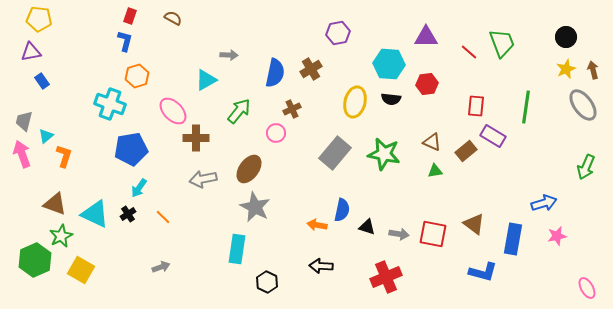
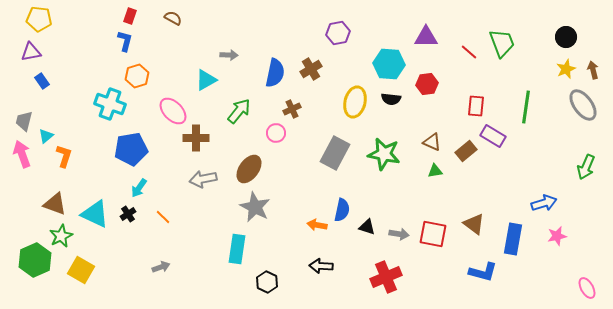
gray rectangle at (335, 153): rotated 12 degrees counterclockwise
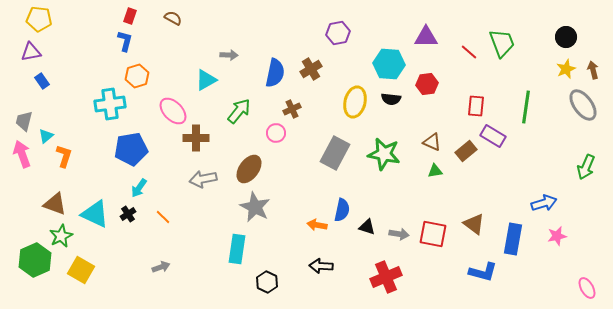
cyan cross at (110, 104): rotated 28 degrees counterclockwise
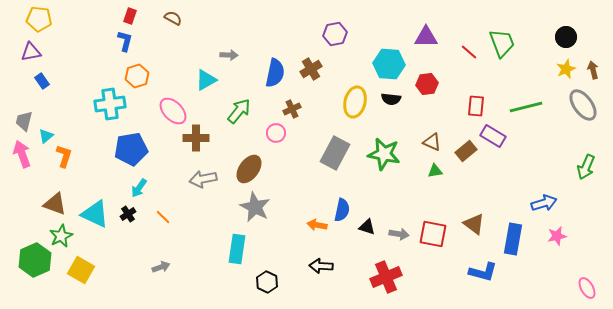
purple hexagon at (338, 33): moved 3 px left, 1 px down
green line at (526, 107): rotated 68 degrees clockwise
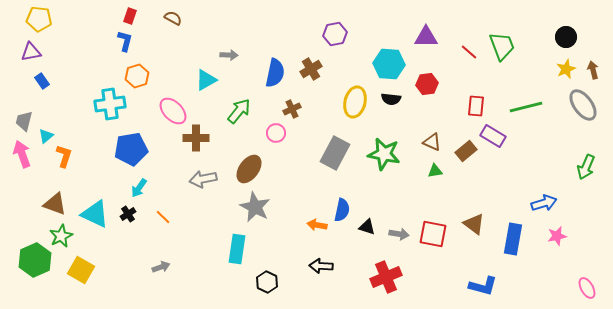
green trapezoid at (502, 43): moved 3 px down
blue L-shape at (483, 272): moved 14 px down
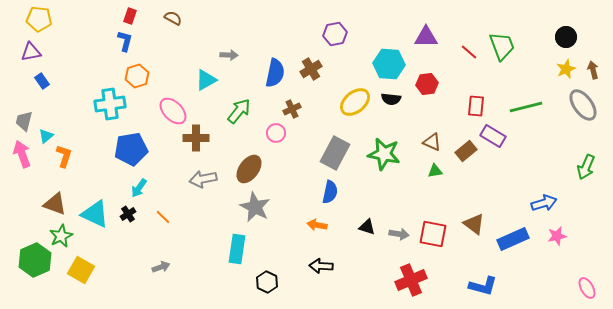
yellow ellipse at (355, 102): rotated 36 degrees clockwise
blue semicircle at (342, 210): moved 12 px left, 18 px up
blue rectangle at (513, 239): rotated 56 degrees clockwise
red cross at (386, 277): moved 25 px right, 3 px down
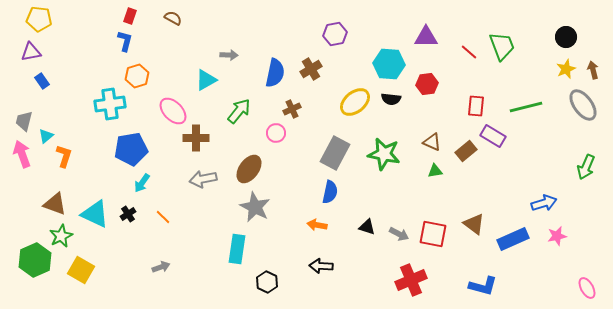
cyan arrow at (139, 188): moved 3 px right, 5 px up
gray arrow at (399, 234): rotated 18 degrees clockwise
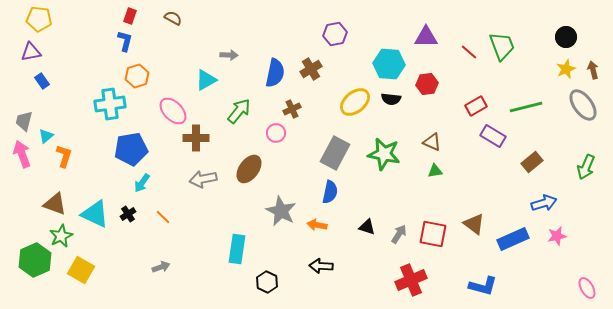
red rectangle at (476, 106): rotated 55 degrees clockwise
brown rectangle at (466, 151): moved 66 px right, 11 px down
gray star at (255, 207): moved 26 px right, 4 px down
gray arrow at (399, 234): rotated 84 degrees counterclockwise
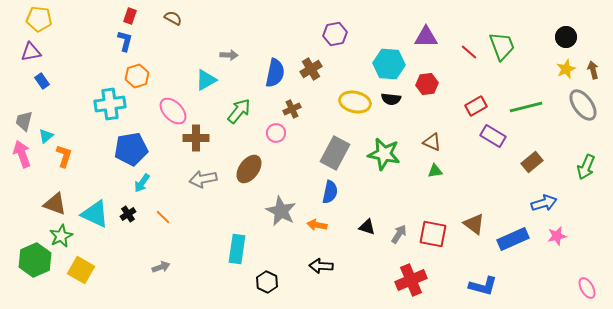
yellow ellipse at (355, 102): rotated 52 degrees clockwise
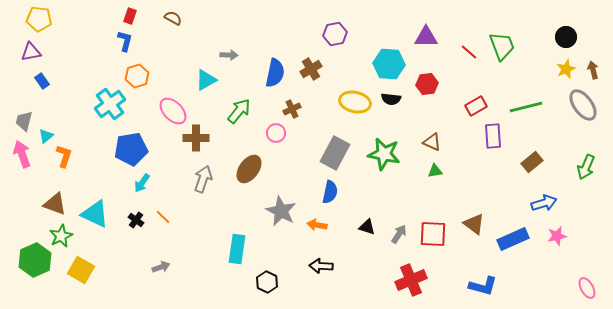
cyan cross at (110, 104): rotated 28 degrees counterclockwise
purple rectangle at (493, 136): rotated 55 degrees clockwise
gray arrow at (203, 179): rotated 120 degrees clockwise
black cross at (128, 214): moved 8 px right, 6 px down; rotated 21 degrees counterclockwise
red square at (433, 234): rotated 8 degrees counterclockwise
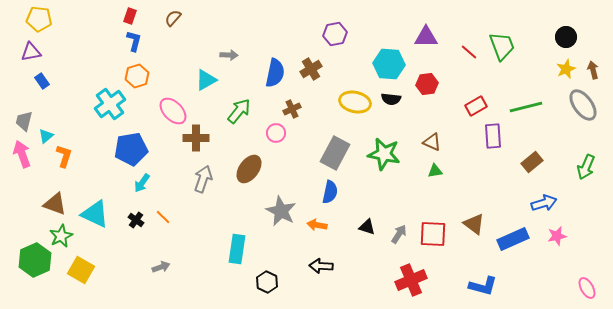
brown semicircle at (173, 18): rotated 78 degrees counterclockwise
blue L-shape at (125, 41): moved 9 px right
